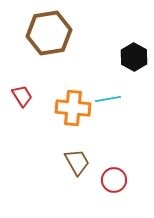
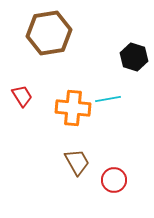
black hexagon: rotated 12 degrees counterclockwise
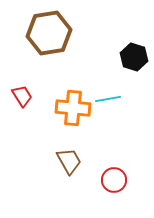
brown trapezoid: moved 8 px left, 1 px up
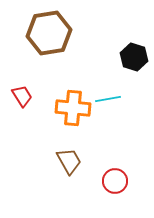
red circle: moved 1 px right, 1 px down
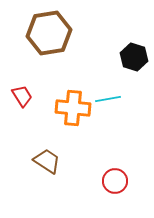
brown trapezoid: moved 22 px left; rotated 28 degrees counterclockwise
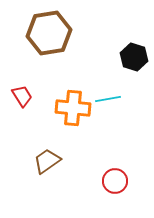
brown trapezoid: rotated 68 degrees counterclockwise
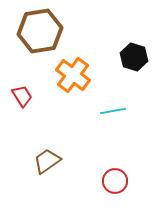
brown hexagon: moved 9 px left, 2 px up
cyan line: moved 5 px right, 12 px down
orange cross: moved 33 px up; rotated 32 degrees clockwise
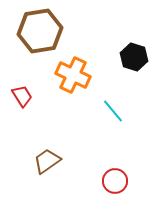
orange cross: rotated 12 degrees counterclockwise
cyan line: rotated 60 degrees clockwise
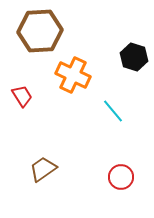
brown hexagon: rotated 6 degrees clockwise
brown trapezoid: moved 4 px left, 8 px down
red circle: moved 6 px right, 4 px up
